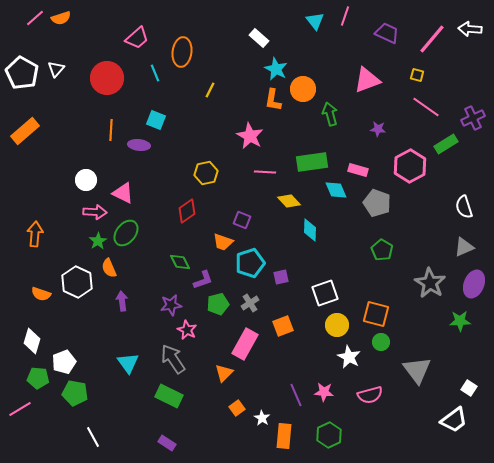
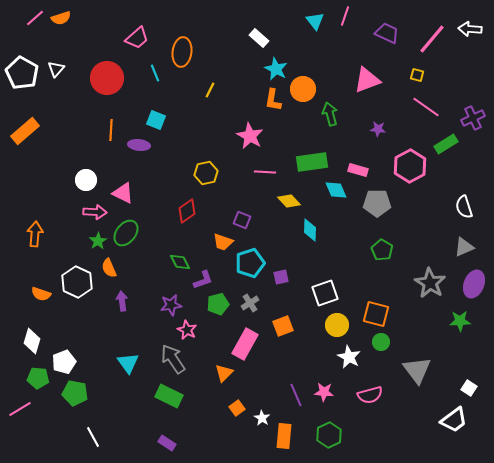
gray pentagon at (377, 203): rotated 20 degrees counterclockwise
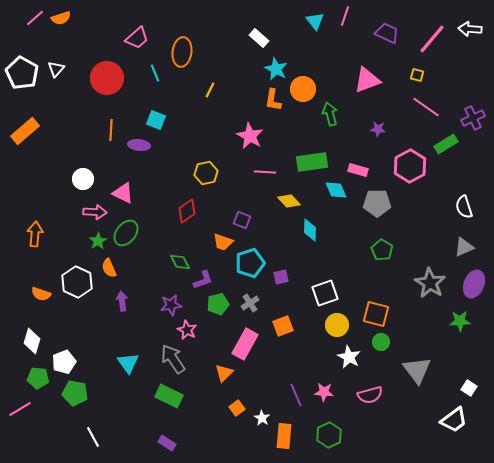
white circle at (86, 180): moved 3 px left, 1 px up
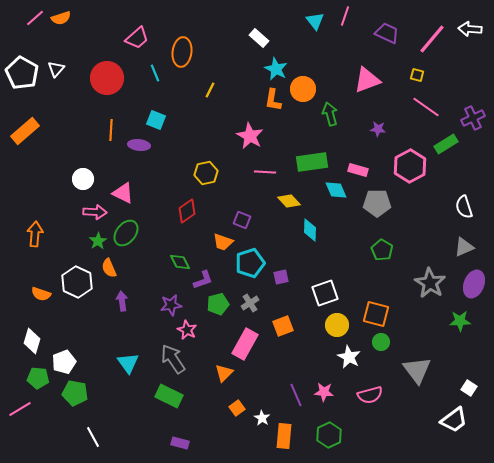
purple rectangle at (167, 443): moved 13 px right; rotated 18 degrees counterclockwise
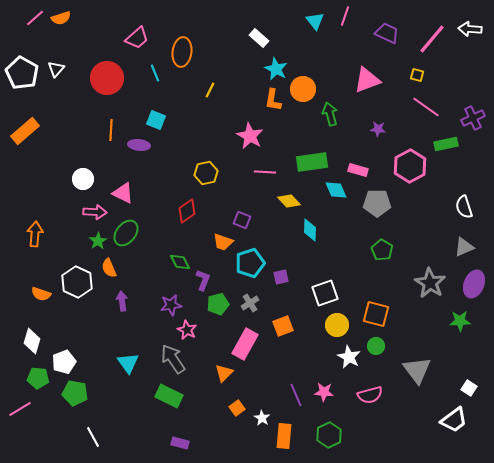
green rectangle at (446, 144): rotated 20 degrees clockwise
purple L-shape at (203, 280): rotated 50 degrees counterclockwise
green circle at (381, 342): moved 5 px left, 4 px down
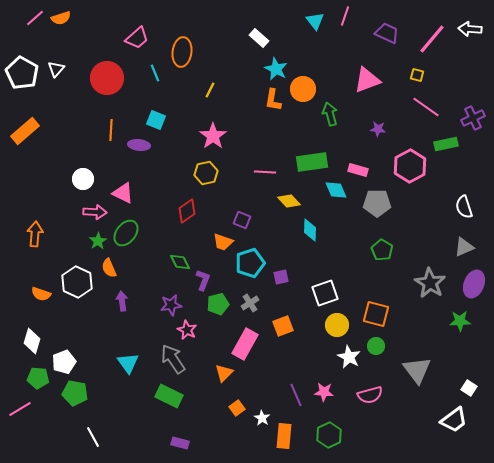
pink star at (250, 136): moved 37 px left; rotated 8 degrees clockwise
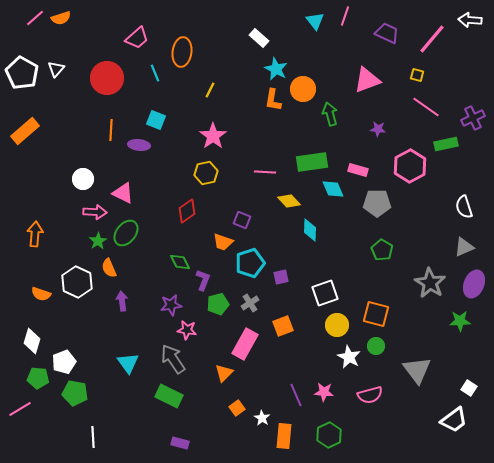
white arrow at (470, 29): moved 9 px up
cyan diamond at (336, 190): moved 3 px left, 1 px up
pink star at (187, 330): rotated 18 degrees counterclockwise
white line at (93, 437): rotated 25 degrees clockwise
